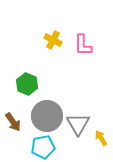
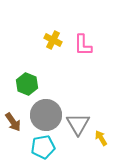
gray circle: moved 1 px left, 1 px up
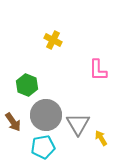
pink L-shape: moved 15 px right, 25 px down
green hexagon: moved 1 px down
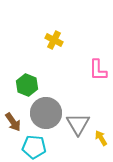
yellow cross: moved 1 px right
gray circle: moved 2 px up
cyan pentagon: moved 9 px left; rotated 15 degrees clockwise
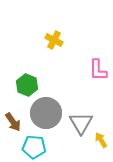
gray triangle: moved 3 px right, 1 px up
yellow arrow: moved 2 px down
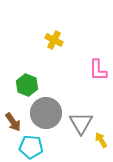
cyan pentagon: moved 3 px left
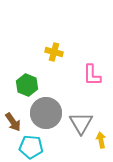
yellow cross: moved 12 px down; rotated 12 degrees counterclockwise
pink L-shape: moved 6 px left, 5 px down
yellow arrow: rotated 21 degrees clockwise
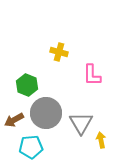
yellow cross: moved 5 px right
brown arrow: moved 1 px right, 2 px up; rotated 96 degrees clockwise
cyan pentagon: rotated 10 degrees counterclockwise
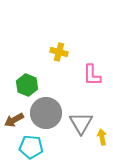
yellow arrow: moved 1 px right, 3 px up
cyan pentagon: rotated 10 degrees clockwise
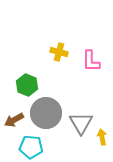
pink L-shape: moved 1 px left, 14 px up
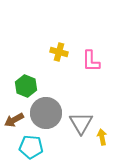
green hexagon: moved 1 px left, 1 px down
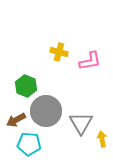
pink L-shape: moved 1 px left; rotated 100 degrees counterclockwise
gray circle: moved 2 px up
brown arrow: moved 2 px right
yellow arrow: moved 2 px down
cyan pentagon: moved 2 px left, 3 px up
